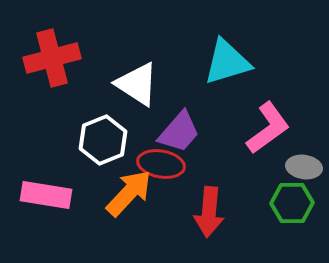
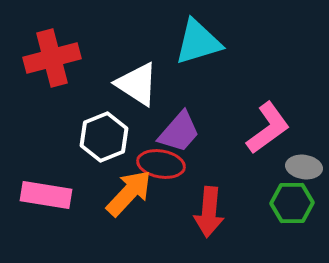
cyan triangle: moved 29 px left, 20 px up
white hexagon: moved 1 px right, 3 px up
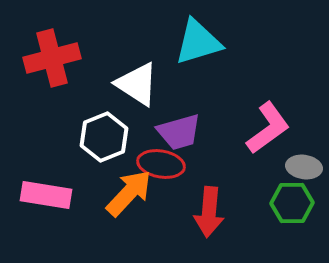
purple trapezoid: rotated 33 degrees clockwise
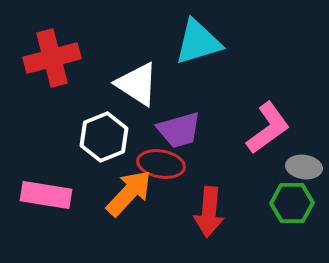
purple trapezoid: moved 2 px up
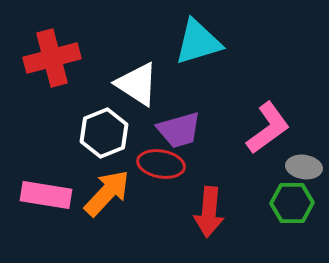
white hexagon: moved 4 px up
orange arrow: moved 22 px left
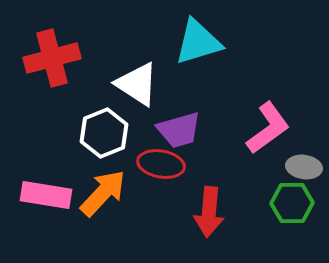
orange arrow: moved 4 px left
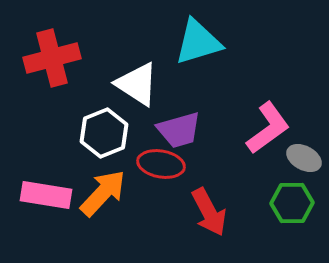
gray ellipse: moved 9 px up; rotated 20 degrees clockwise
red arrow: rotated 33 degrees counterclockwise
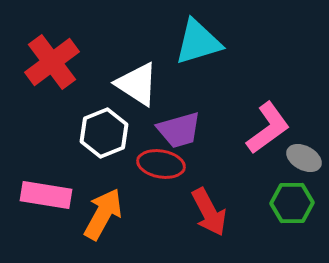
red cross: moved 4 px down; rotated 22 degrees counterclockwise
orange arrow: moved 21 px down; rotated 14 degrees counterclockwise
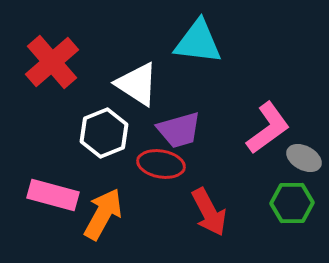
cyan triangle: rotated 24 degrees clockwise
red cross: rotated 4 degrees counterclockwise
pink rectangle: moved 7 px right; rotated 6 degrees clockwise
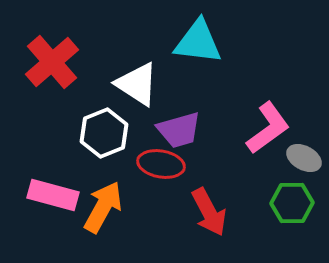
orange arrow: moved 7 px up
